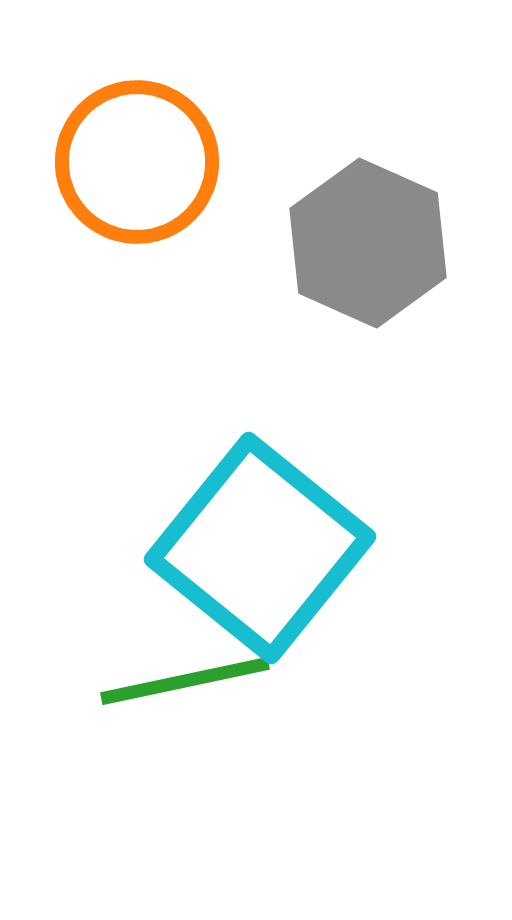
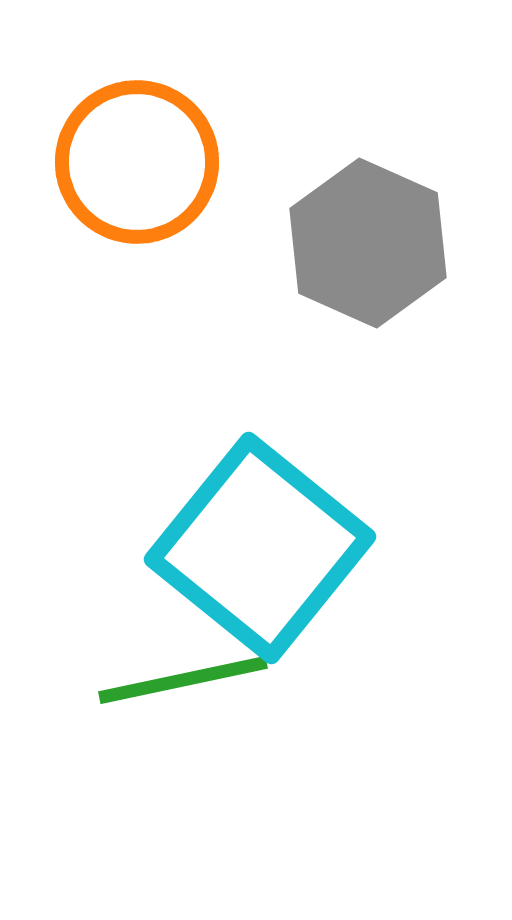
green line: moved 2 px left, 1 px up
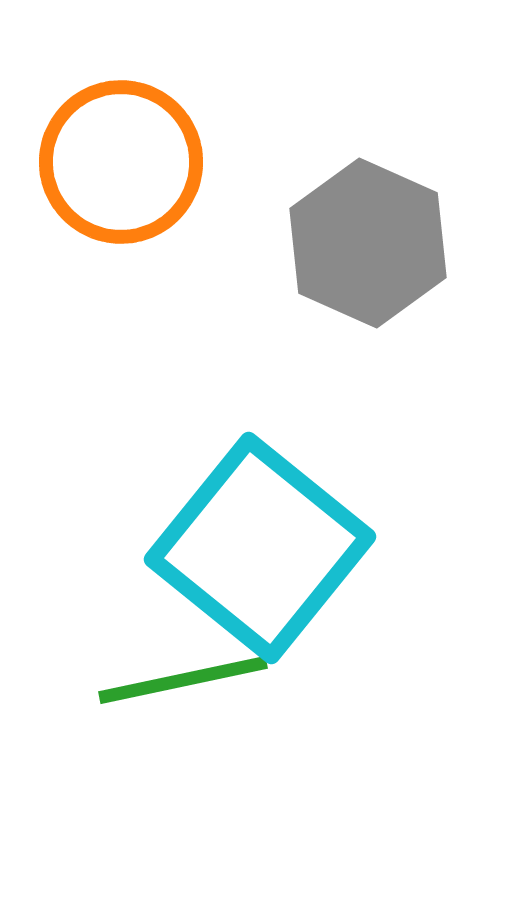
orange circle: moved 16 px left
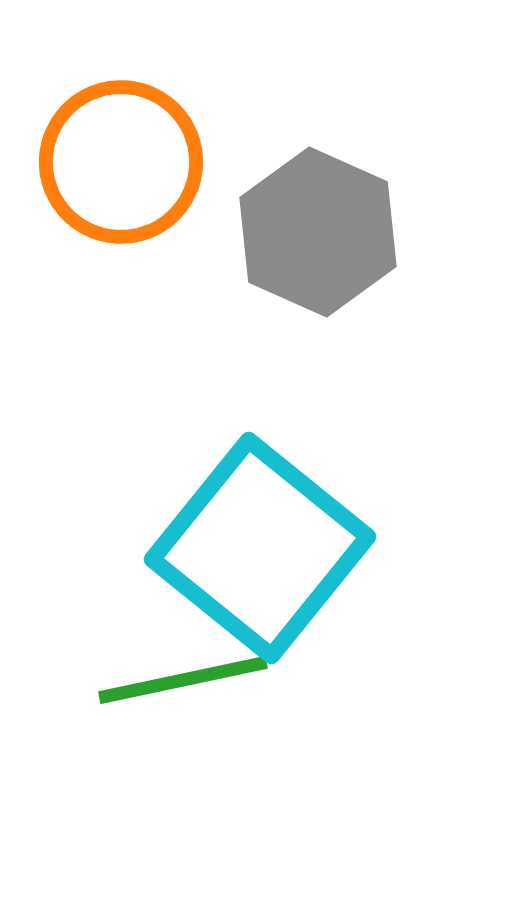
gray hexagon: moved 50 px left, 11 px up
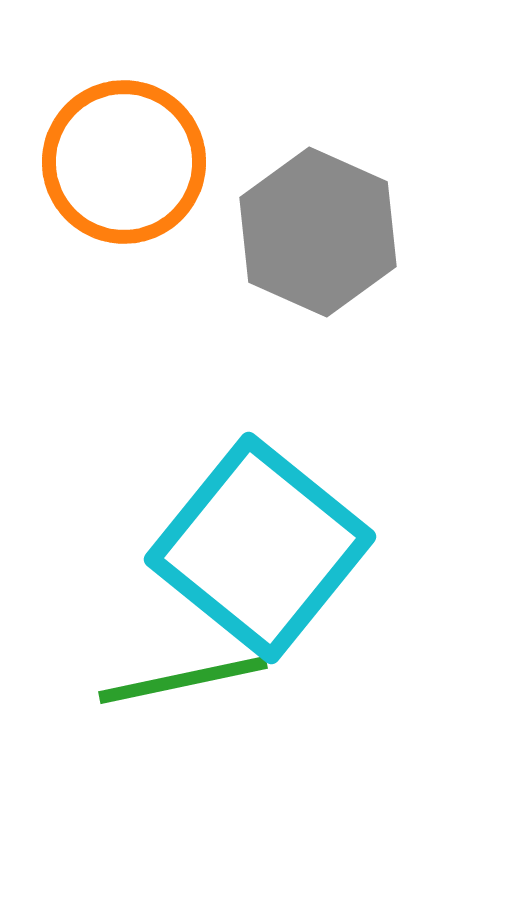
orange circle: moved 3 px right
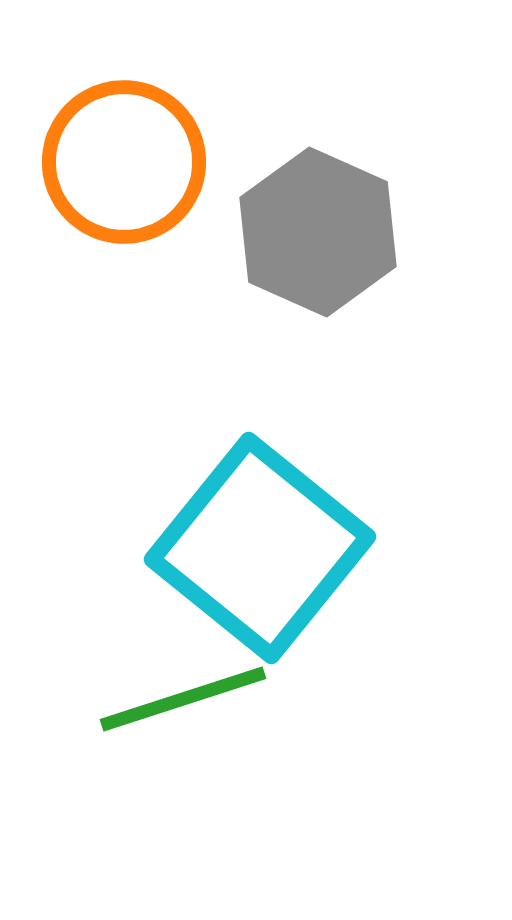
green line: moved 19 px down; rotated 6 degrees counterclockwise
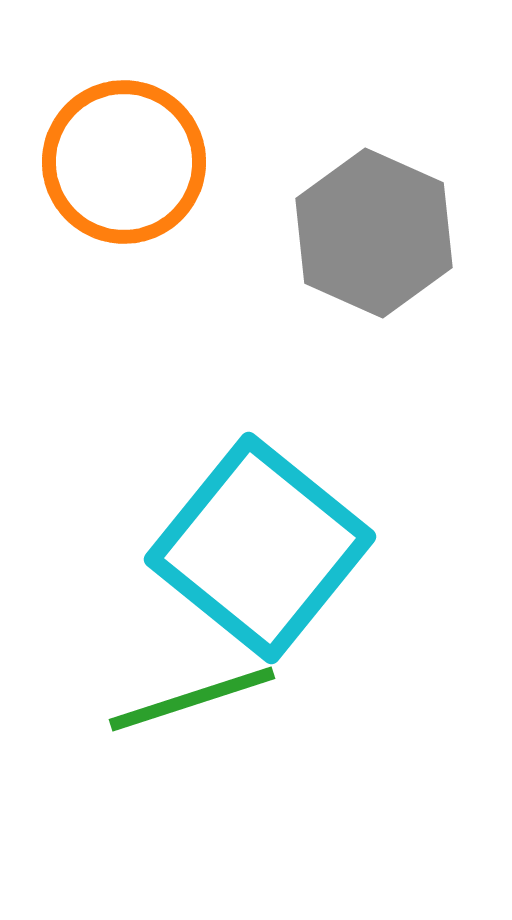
gray hexagon: moved 56 px right, 1 px down
green line: moved 9 px right
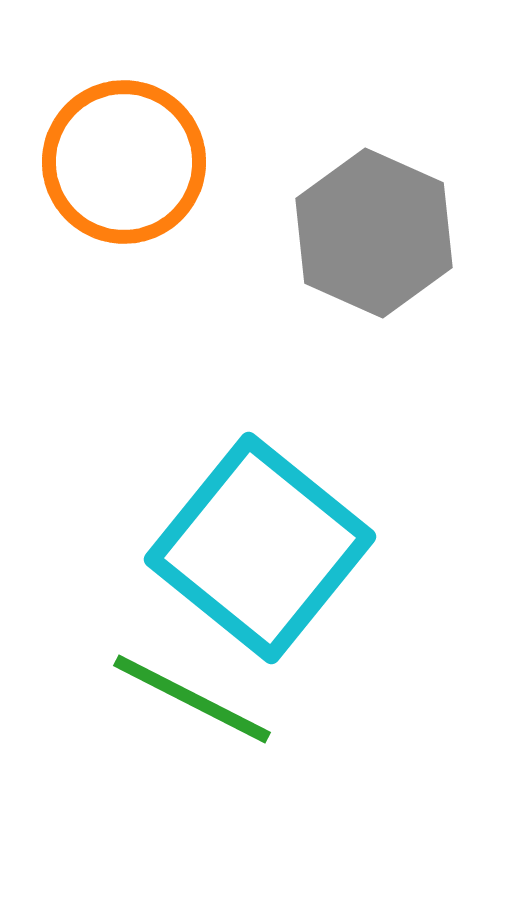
green line: rotated 45 degrees clockwise
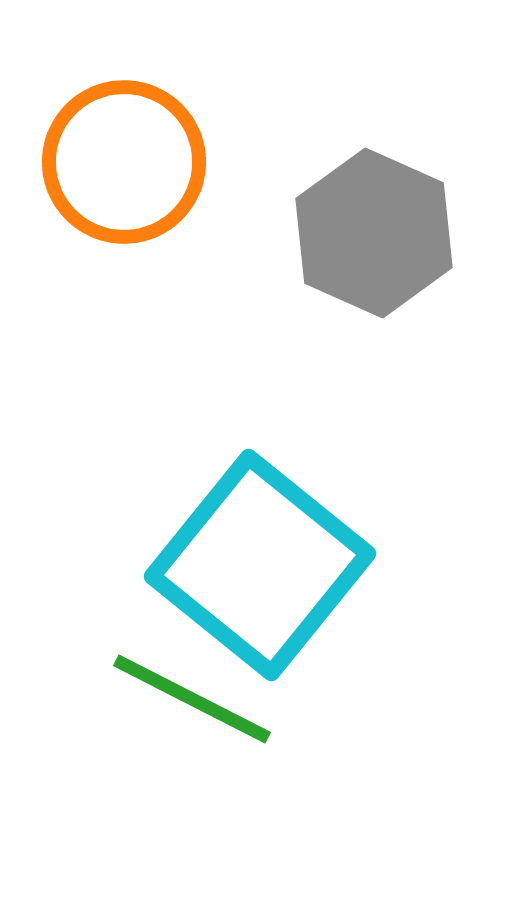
cyan square: moved 17 px down
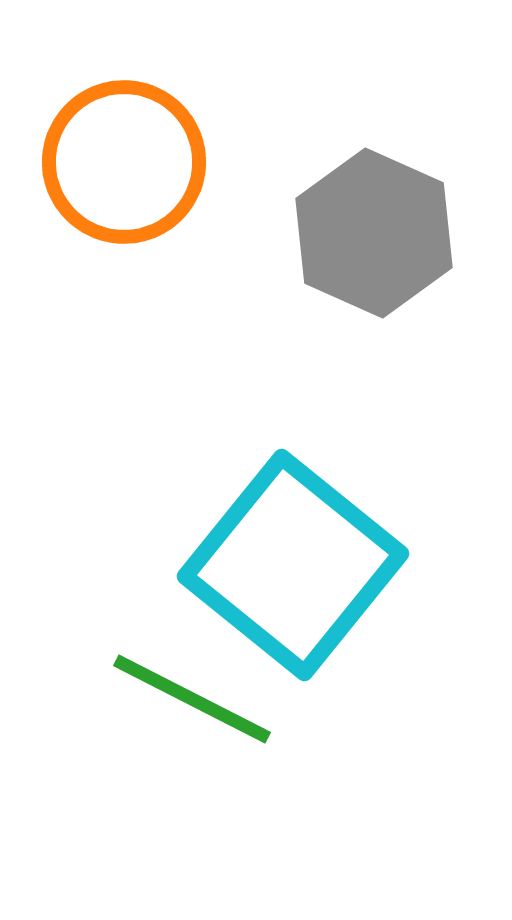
cyan square: moved 33 px right
